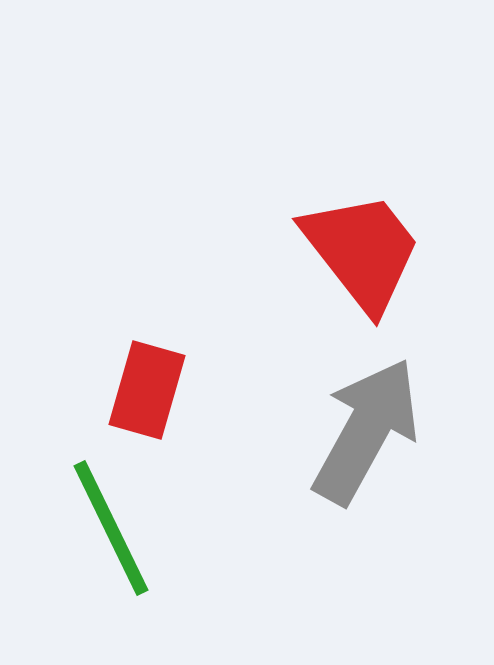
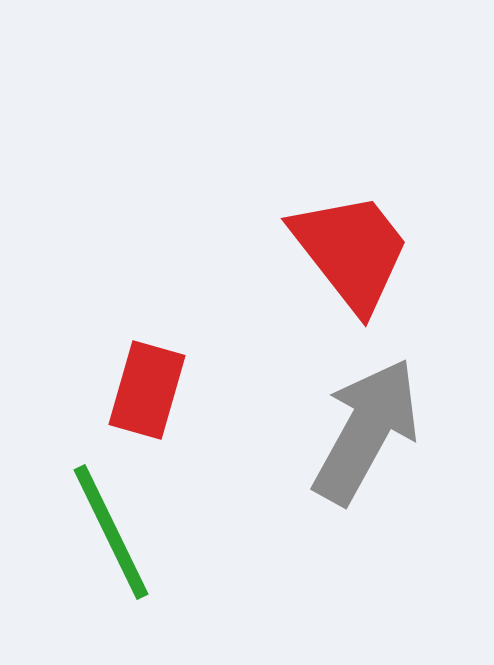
red trapezoid: moved 11 px left
green line: moved 4 px down
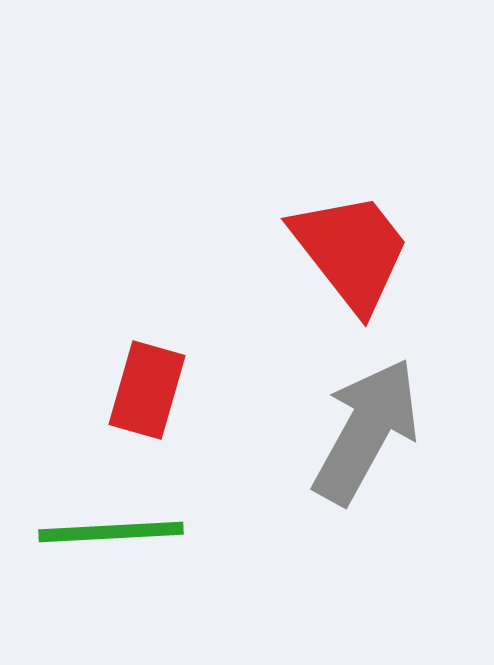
green line: rotated 67 degrees counterclockwise
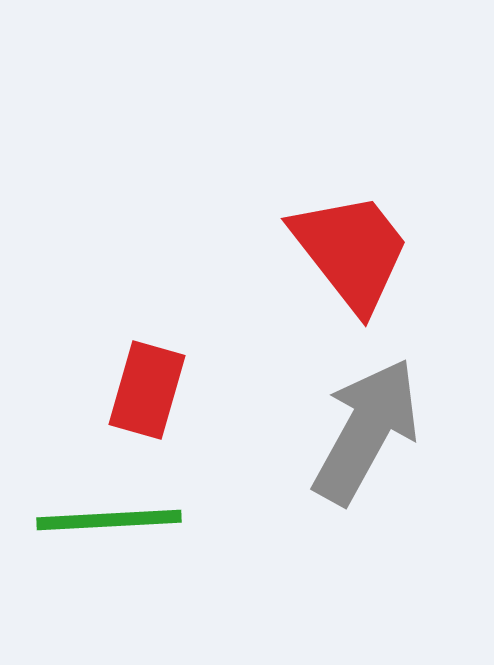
green line: moved 2 px left, 12 px up
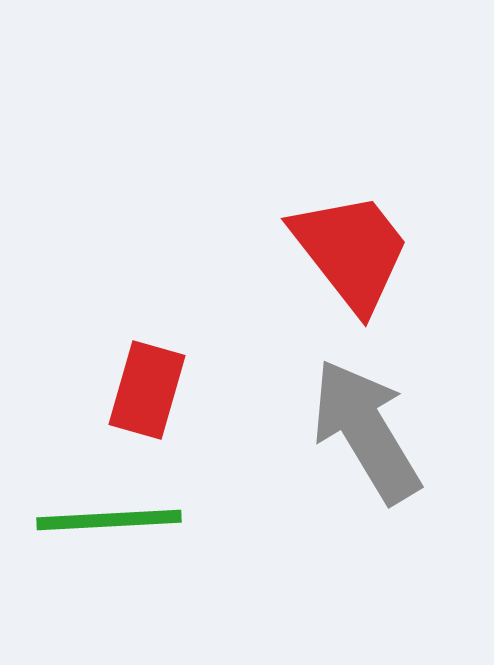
gray arrow: rotated 60 degrees counterclockwise
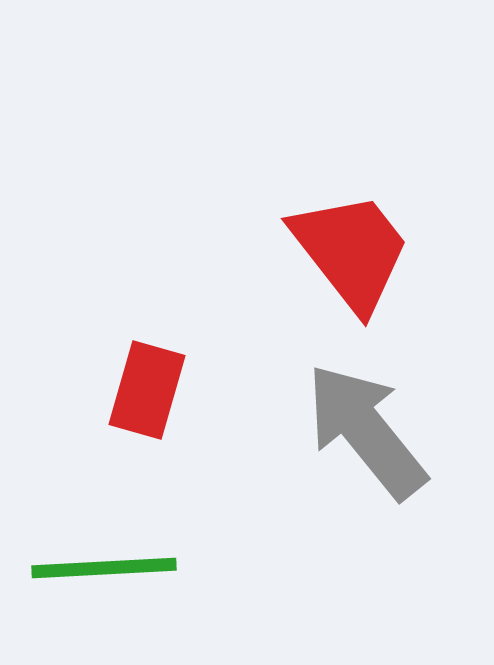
gray arrow: rotated 8 degrees counterclockwise
green line: moved 5 px left, 48 px down
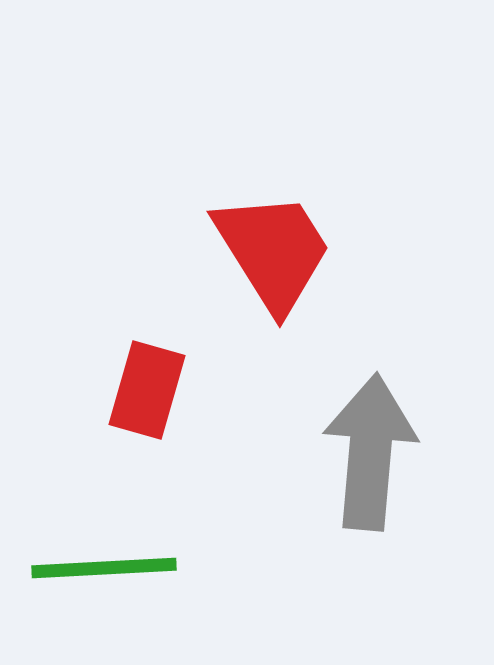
red trapezoid: moved 78 px left; rotated 6 degrees clockwise
gray arrow: moved 4 px right, 21 px down; rotated 44 degrees clockwise
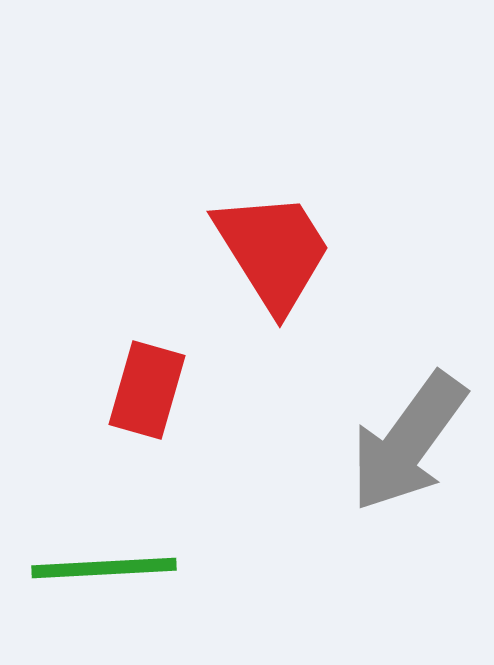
gray arrow: moved 38 px right, 10 px up; rotated 149 degrees counterclockwise
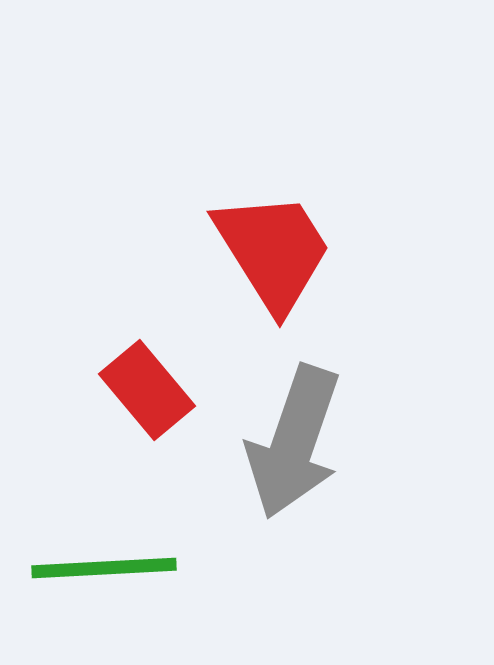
red rectangle: rotated 56 degrees counterclockwise
gray arrow: moved 114 px left; rotated 17 degrees counterclockwise
